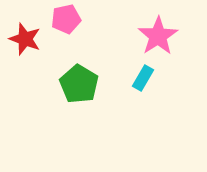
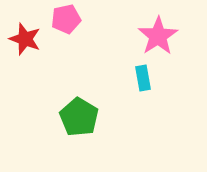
cyan rectangle: rotated 40 degrees counterclockwise
green pentagon: moved 33 px down
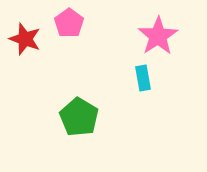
pink pentagon: moved 3 px right, 4 px down; rotated 24 degrees counterclockwise
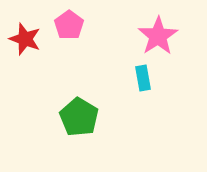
pink pentagon: moved 2 px down
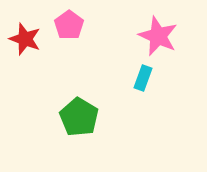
pink star: rotated 15 degrees counterclockwise
cyan rectangle: rotated 30 degrees clockwise
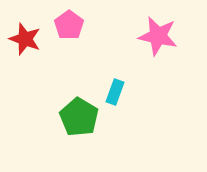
pink star: rotated 12 degrees counterclockwise
cyan rectangle: moved 28 px left, 14 px down
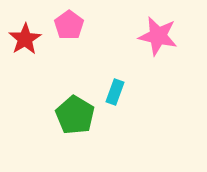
red star: rotated 20 degrees clockwise
green pentagon: moved 4 px left, 2 px up
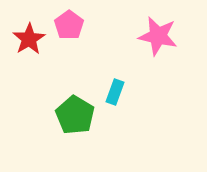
red star: moved 4 px right
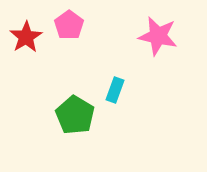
red star: moved 3 px left, 2 px up
cyan rectangle: moved 2 px up
